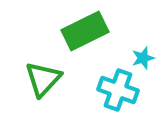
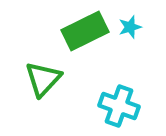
cyan star: moved 13 px left, 31 px up
cyan cross: moved 1 px right, 16 px down
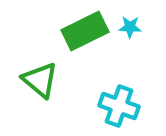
cyan star: rotated 20 degrees clockwise
green triangle: moved 3 px left, 1 px down; rotated 33 degrees counterclockwise
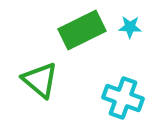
green rectangle: moved 3 px left, 1 px up
cyan cross: moved 4 px right, 8 px up
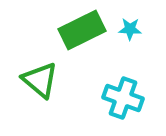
cyan star: moved 2 px down
